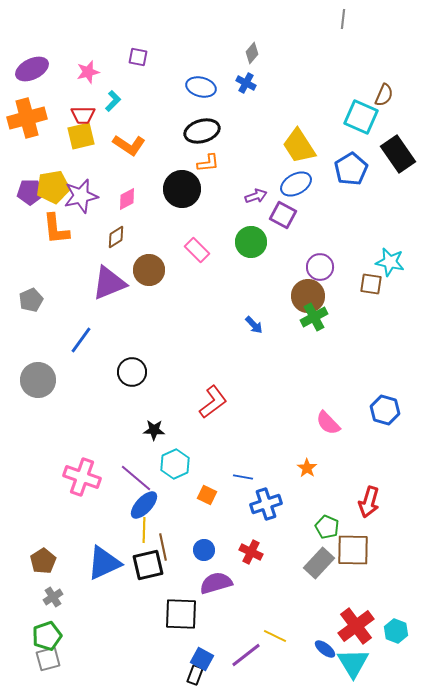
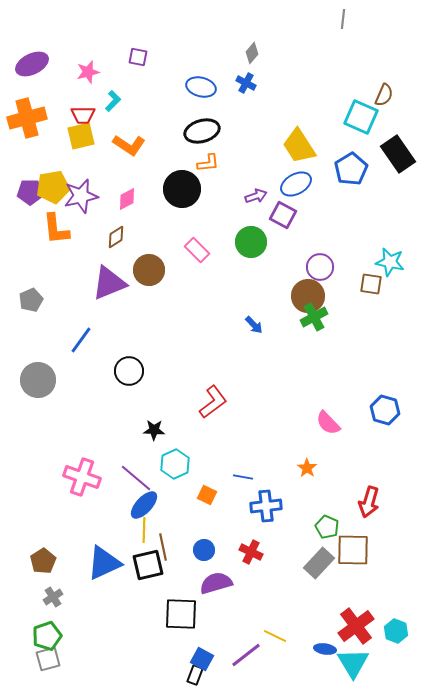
purple ellipse at (32, 69): moved 5 px up
black circle at (132, 372): moved 3 px left, 1 px up
blue cross at (266, 504): moved 2 px down; rotated 12 degrees clockwise
blue ellipse at (325, 649): rotated 30 degrees counterclockwise
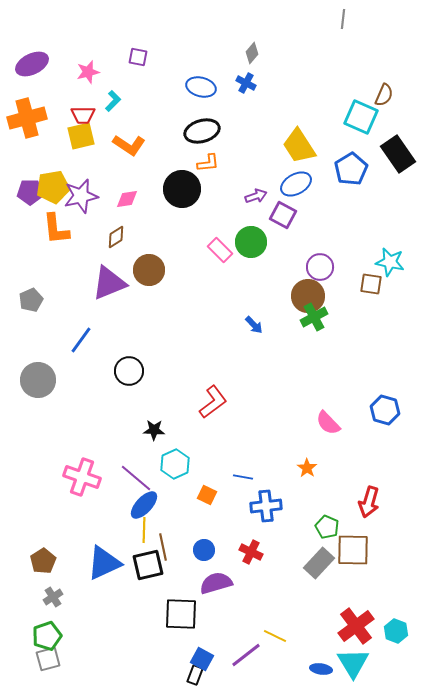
pink diamond at (127, 199): rotated 20 degrees clockwise
pink rectangle at (197, 250): moved 23 px right
blue ellipse at (325, 649): moved 4 px left, 20 px down
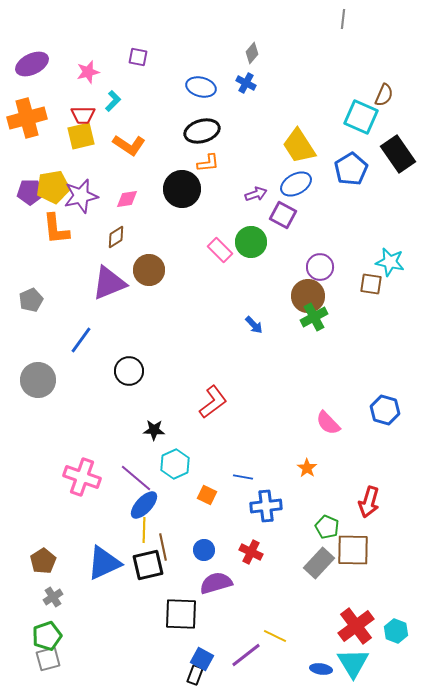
purple arrow at (256, 196): moved 2 px up
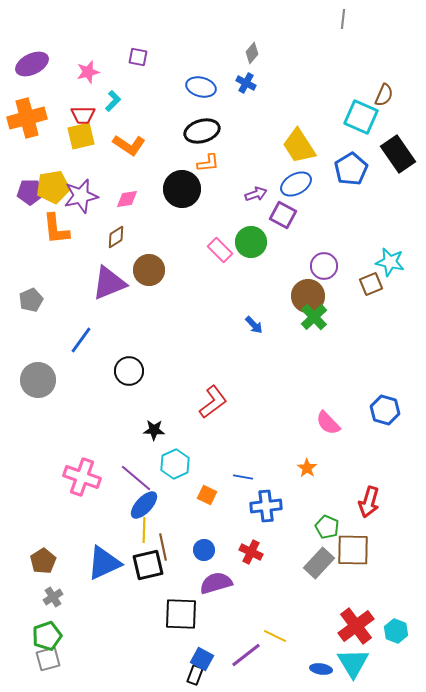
purple circle at (320, 267): moved 4 px right, 1 px up
brown square at (371, 284): rotated 30 degrees counterclockwise
green cross at (314, 317): rotated 16 degrees counterclockwise
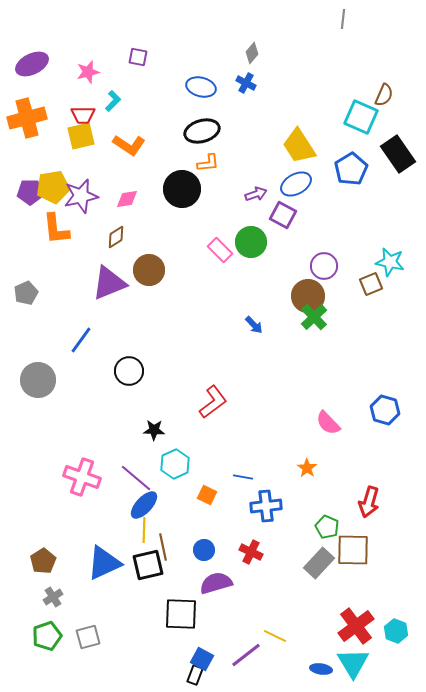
gray pentagon at (31, 300): moved 5 px left, 7 px up
gray square at (48, 659): moved 40 px right, 22 px up
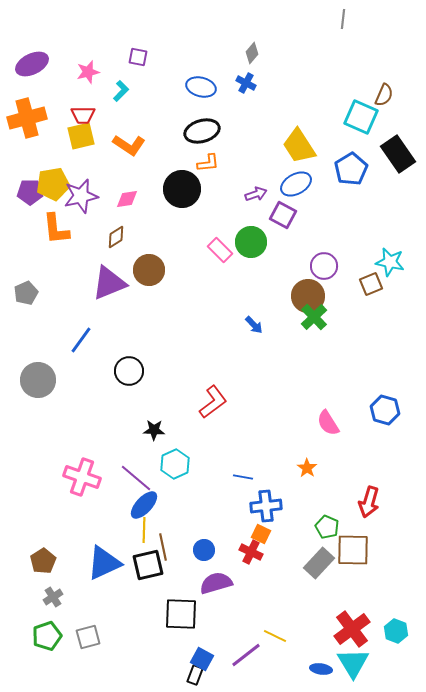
cyan L-shape at (113, 101): moved 8 px right, 10 px up
yellow pentagon at (53, 187): moved 3 px up
pink semicircle at (328, 423): rotated 12 degrees clockwise
orange square at (207, 495): moved 54 px right, 39 px down
red cross at (356, 626): moved 4 px left, 3 px down
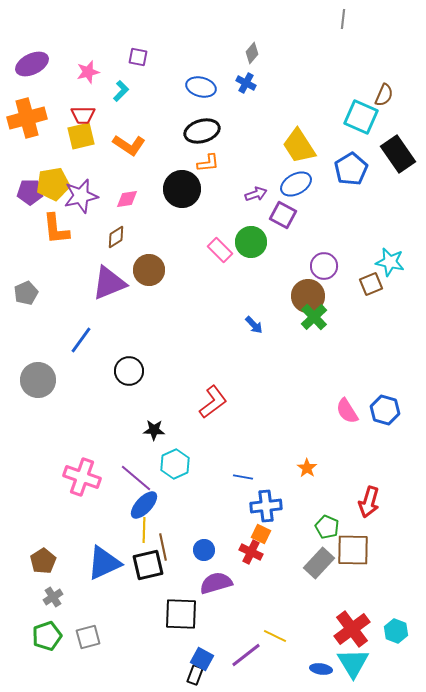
pink semicircle at (328, 423): moved 19 px right, 12 px up
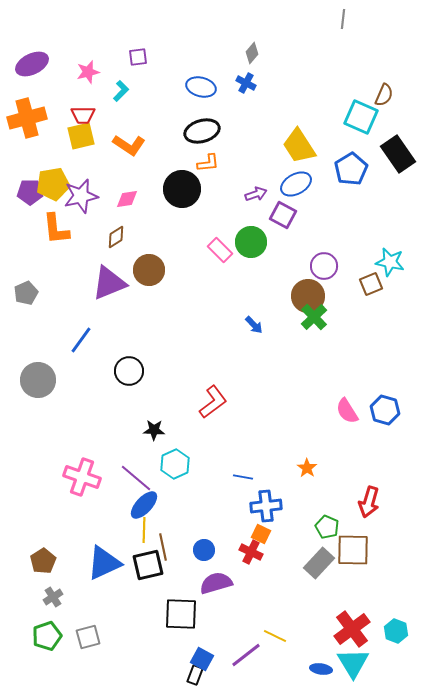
purple square at (138, 57): rotated 18 degrees counterclockwise
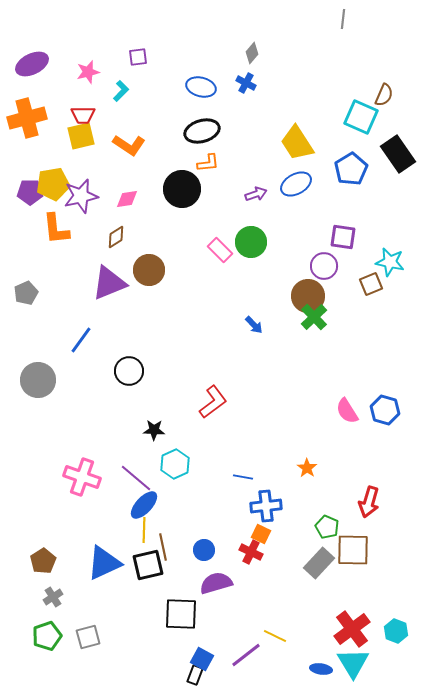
yellow trapezoid at (299, 146): moved 2 px left, 3 px up
purple square at (283, 215): moved 60 px right, 22 px down; rotated 20 degrees counterclockwise
